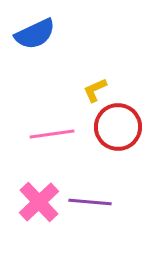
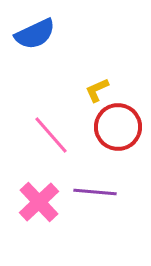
yellow L-shape: moved 2 px right
pink line: moved 1 px left, 1 px down; rotated 57 degrees clockwise
purple line: moved 5 px right, 10 px up
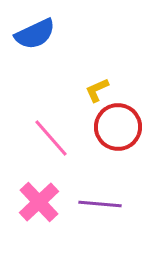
pink line: moved 3 px down
purple line: moved 5 px right, 12 px down
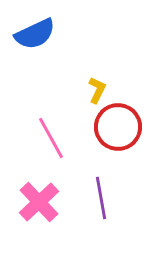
yellow L-shape: rotated 140 degrees clockwise
pink line: rotated 12 degrees clockwise
purple line: moved 1 px right, 6 px up; rotated 75 degrees clockwise
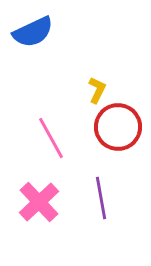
blue semicircle: moved 2 px left, 2 px up
